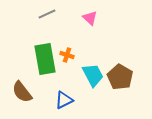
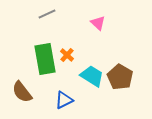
pink triangle: moved 8 px right, 5 px down
orange cross: rotated 24 degrees clockwise
cyan trapezoid: moved 1 px left, 1 px down; rotated 30 degrees counterclockwise
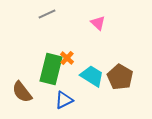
orange cross: moved 3 px down
green rectangle: moved 6 px right, 10 px down; rotated 24 degrees clockwise
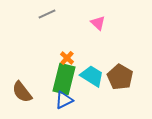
green rectangle: moved 13 px right, 10 px down
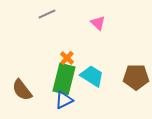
brown pentagon: moved 16 px right; rotated 30 degrees counterclockwise
brown semicircle: moved 2 px up
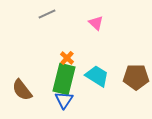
pink triangle: moved 2 px left
cyan trapezoid: moved 5 px right
blue triangle: rotated 30 degrees counterclockwise
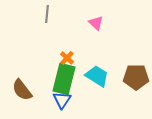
gray line: rotated 60 degrees counterclockwise
blue triangle: moved 2 px left
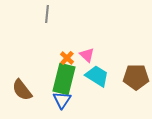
pink triangle: moved 9 px left, 32 px down
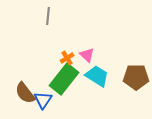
gray line: moved 1 px right, 2 px down
orange cross: rotated 16 degrees clockwise
green rectangle: rotated 24 degrees clockwise
brown semicircle: moved 3 px right, 3 px down
blue triangle: moved 19 px left
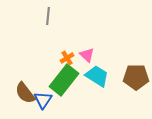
green rectangle: moved 1 px down
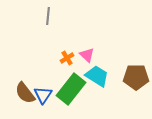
green rectangle: moved 7 px right, 9 px down
blue triangle: moved 5 px up
